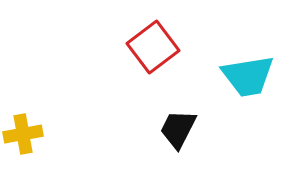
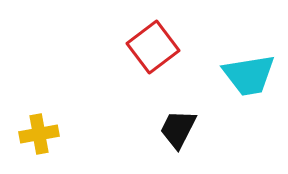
cyan trapezoid: moved 1 px right, 1 px up
yellow cross: moved 16 px right
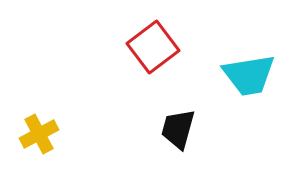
black trapezoid: rotated 12 degrees counterclockwise
yellow cross: rotated 18 degrees counterclockwise
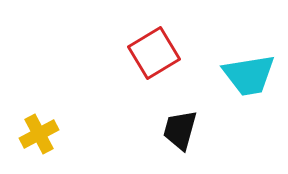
red square: moved 1 px right, 6 px down; rotated 6 degrees clockwise
black trapezoid: moved 2 px right, 1 px down
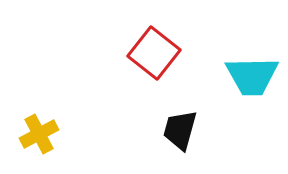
red square: rotated 21 degrees counterclockwise
cyan trapezoid: moved 3 px right, 1 px down; rotated 8 degrees clockwise
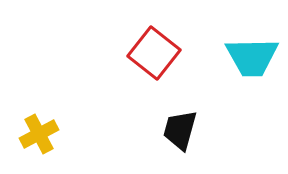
cyan trapezoid: moved 19 px up
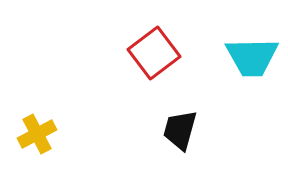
red square: rotated 15 degrees clockwise
yellow cross: moved 2 px left
